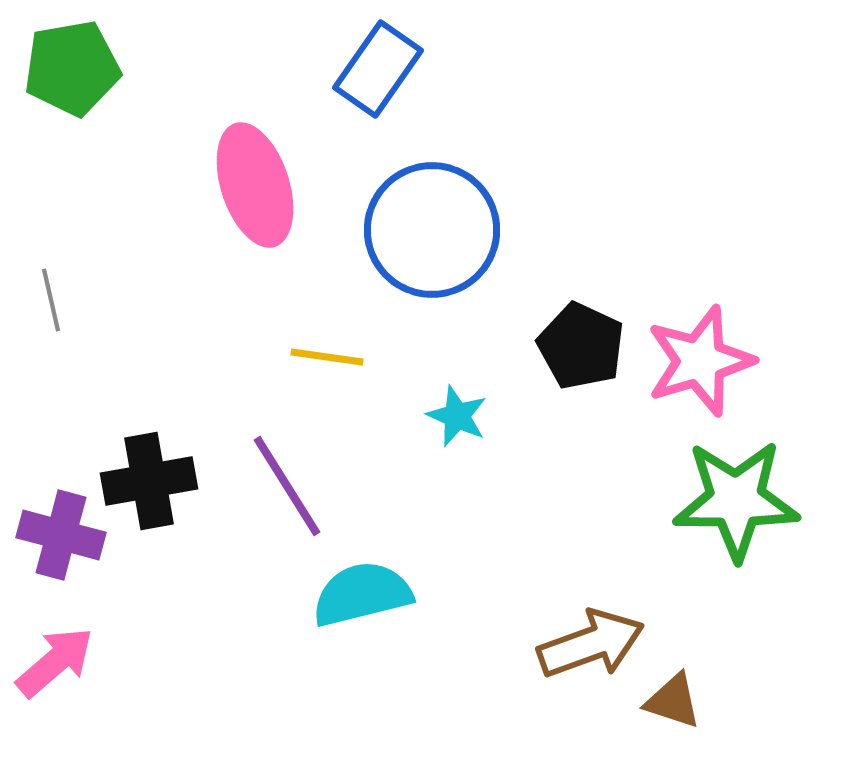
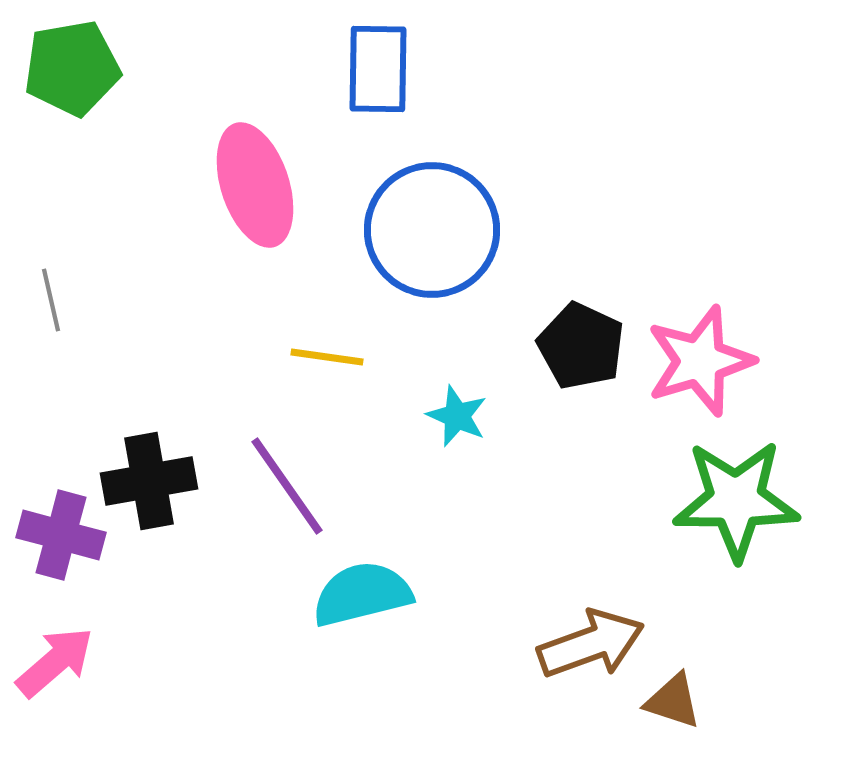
blue rectangle: rotated 34 degrees counterclockwise
purple line: rotated 3 degrees counterclockwise
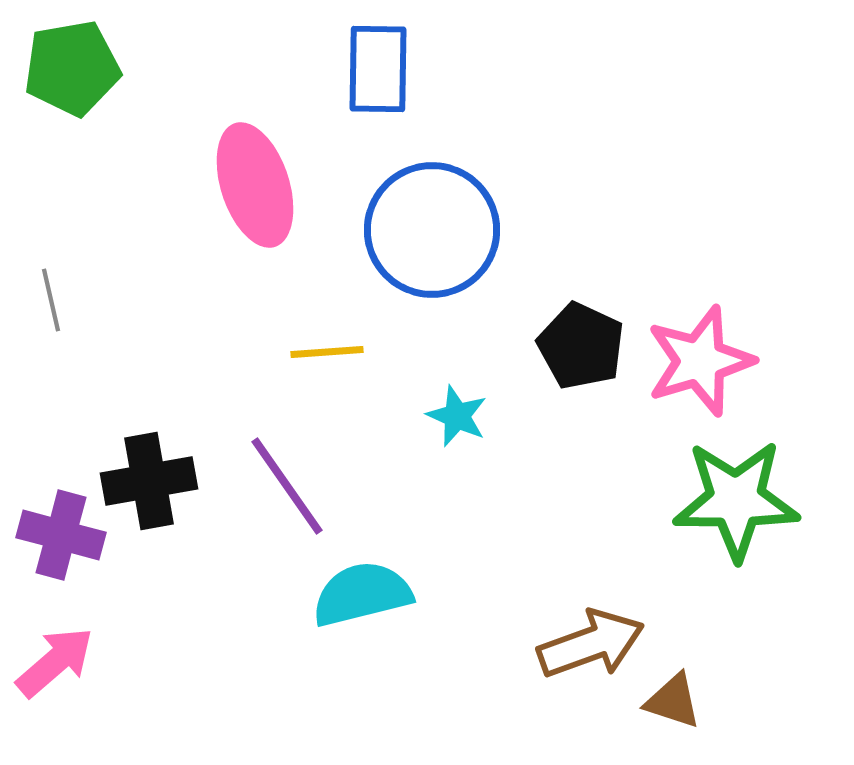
yellow line: moved 5 px up; rotated 12 degrees counterclockwise
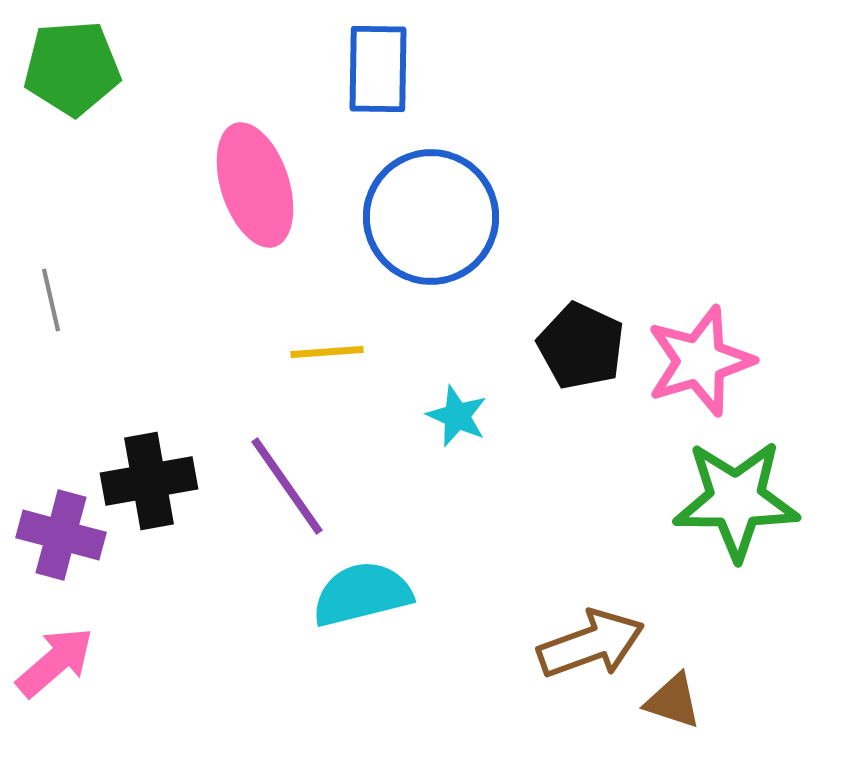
green pentagon: rotated 6 degrees clockwise
blue circle: moved 1 px left, 13 px up
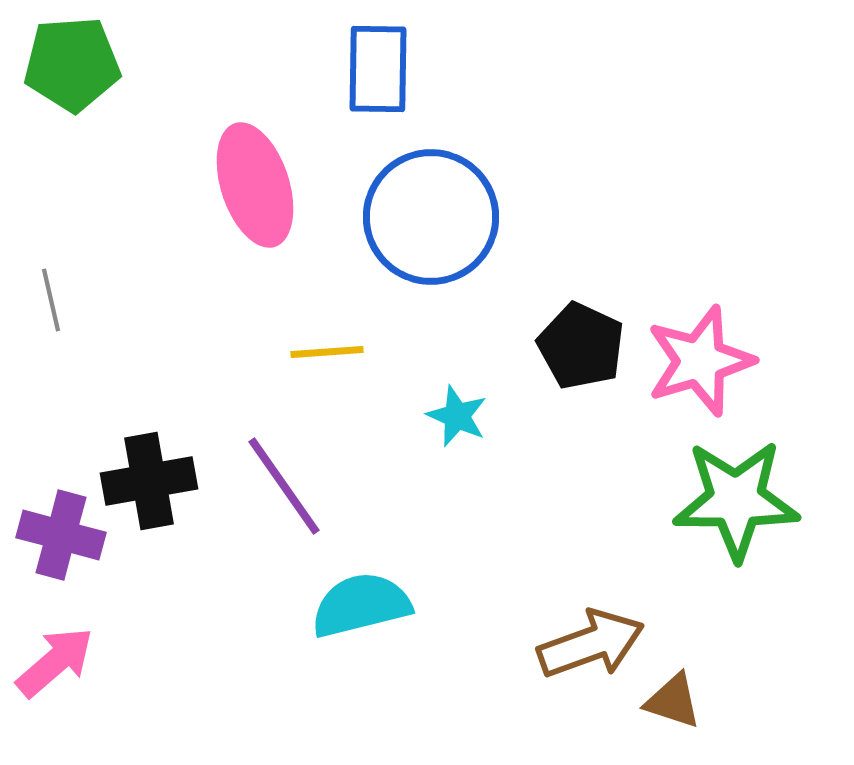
green pentagon: moved 4 px up
purple line: moved 3 px left
cyan semicircle: moved 1 px left, 11 px down
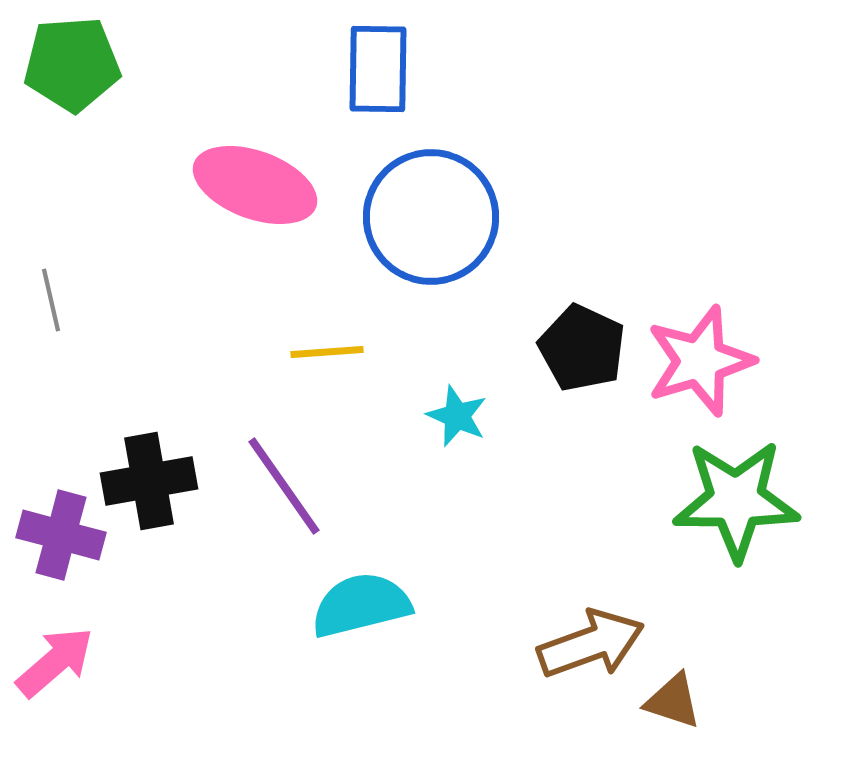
pink ellipse: rotated 52 degrees counterclockwise
black pentagon: moved 1 px right, 2 px down
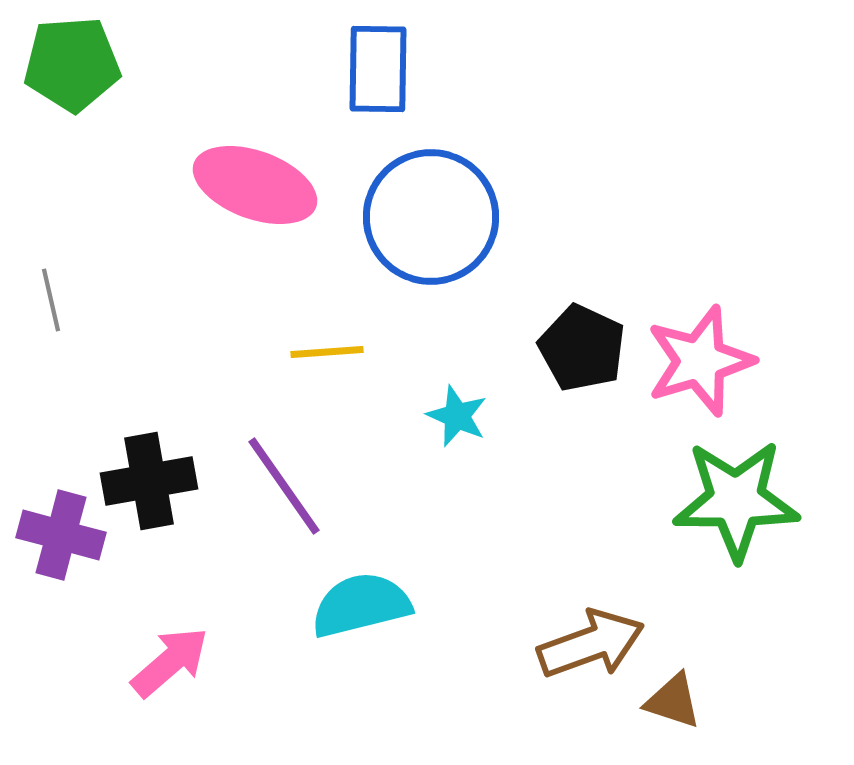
pink arrow: moved 115 px right
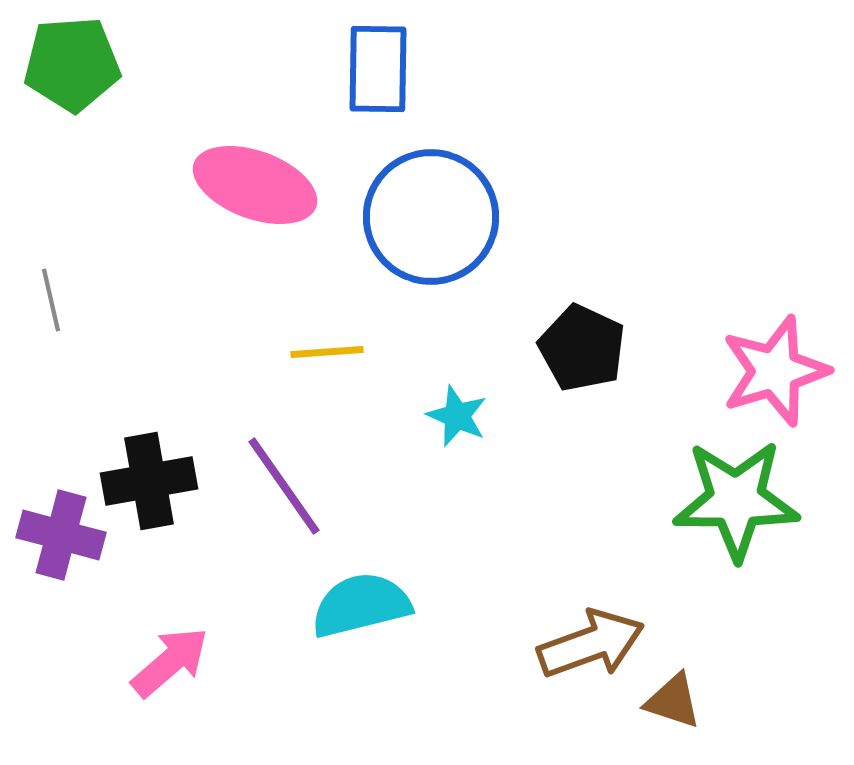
pink star: moved 75 px right, 10 px down
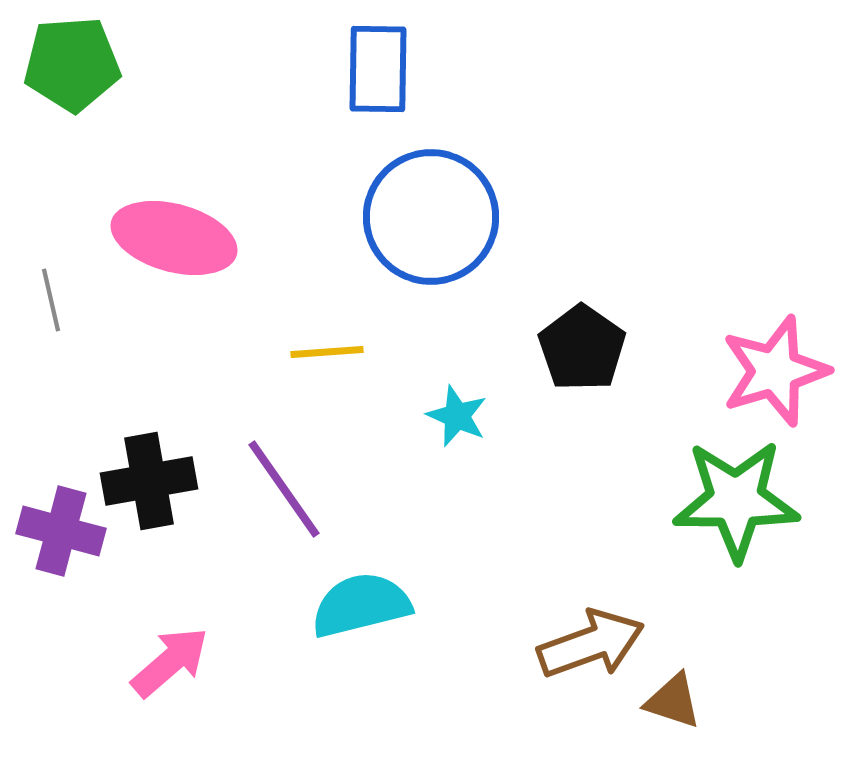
pink ellipse: moved 81 px left, 53 px down; rotated 5 degrees counterclockwise
black pentagon: rotated 10 degrees clockwise
purple line: moved 3 px down
purple cross: moved 4 px up
